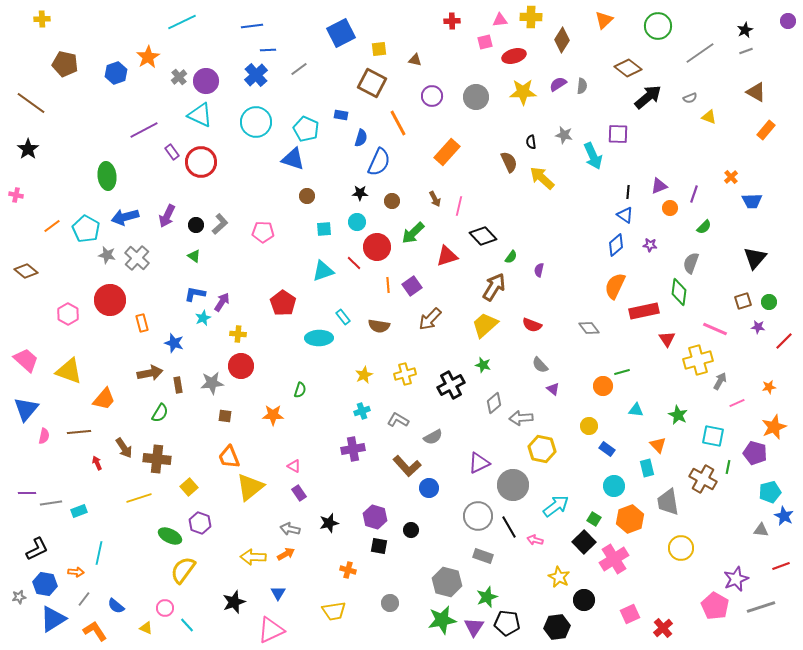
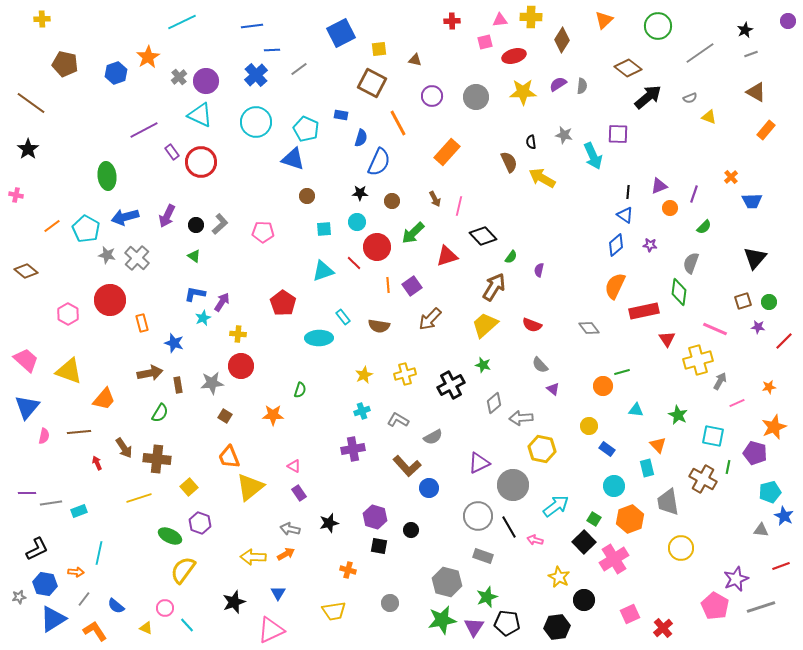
blue line at (268, 50): moved 4 px right
gray line at (746, 51): moved 5 px right, 3 px down
yellow arrow at (542, 178): rotated 12 degrees counterclockwise
blue triangle at (26, 409): moved 1 px right, 2 px up
brown square at (225, 416): rotated 24 degrees clockwise
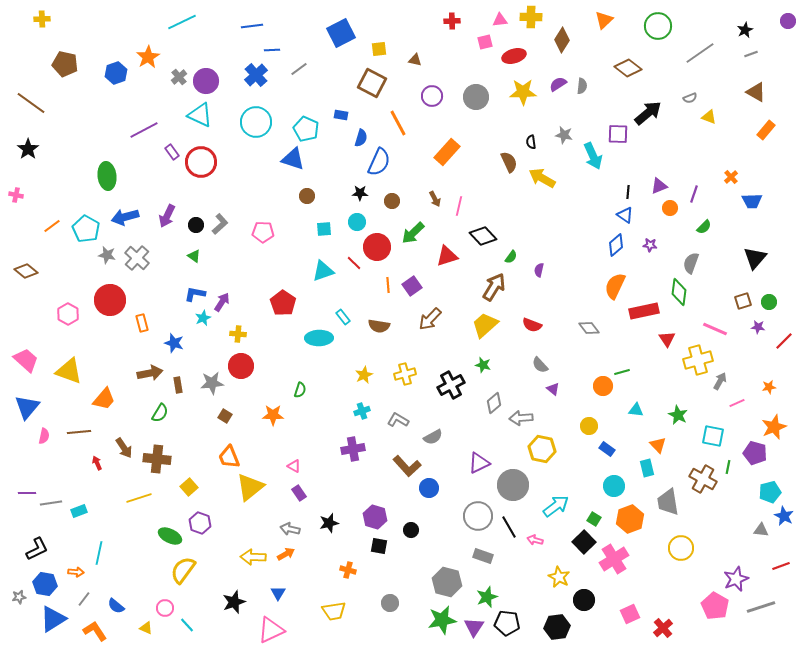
black arrow at (648, 97): moved 16 px down
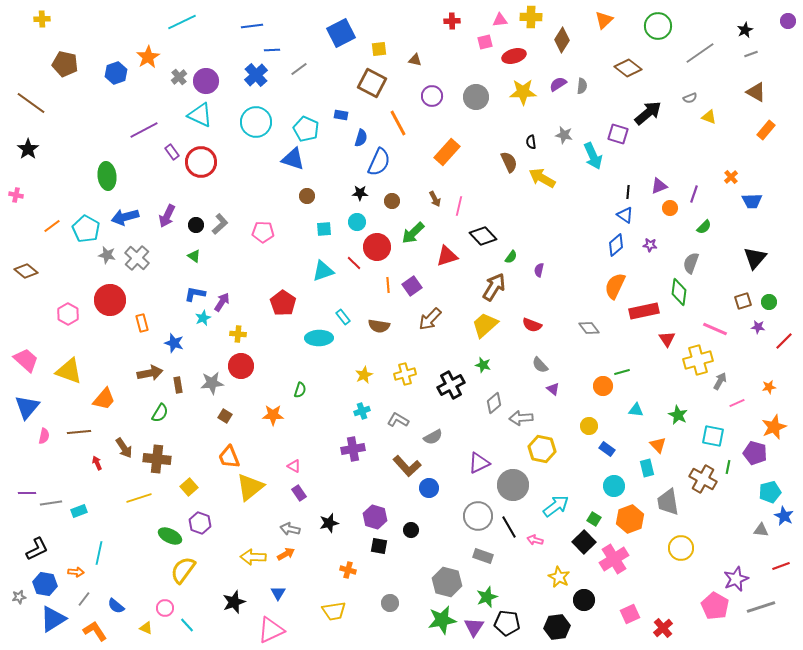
purple square at (618, 134): rotated 15 degrees clockwise
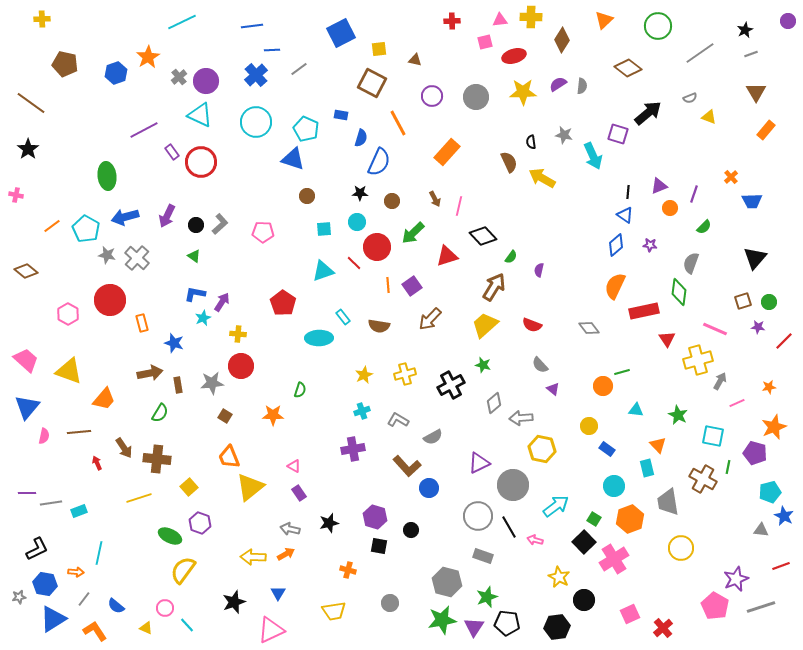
brown triangle at (756, 92): rotated 30 degrees clockwise
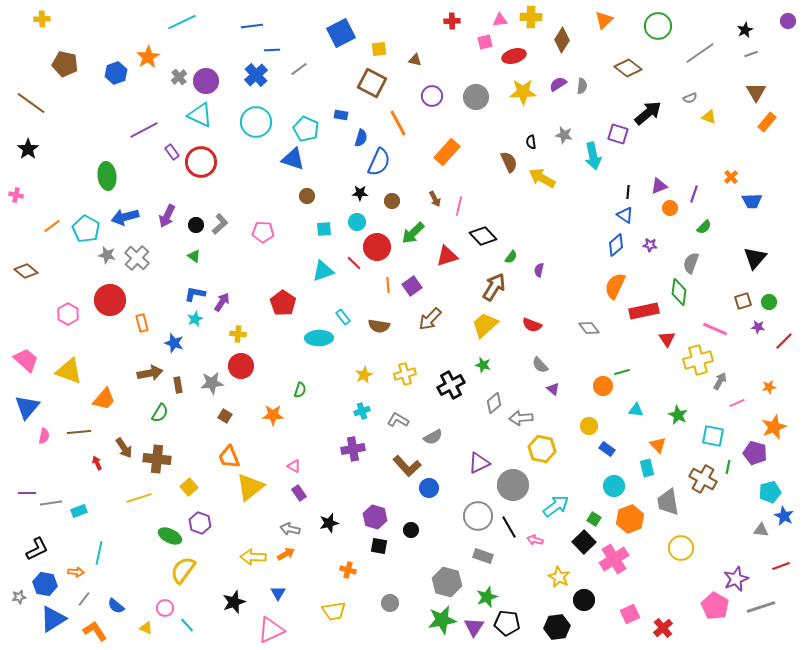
orange rectangle at (766, 130): moved 1 px right, 8 px up
cyan arrow at (593, 156): rotated 12 degrees clockwise
cyan star at (203, 318): moved 8 px left, 1 px down
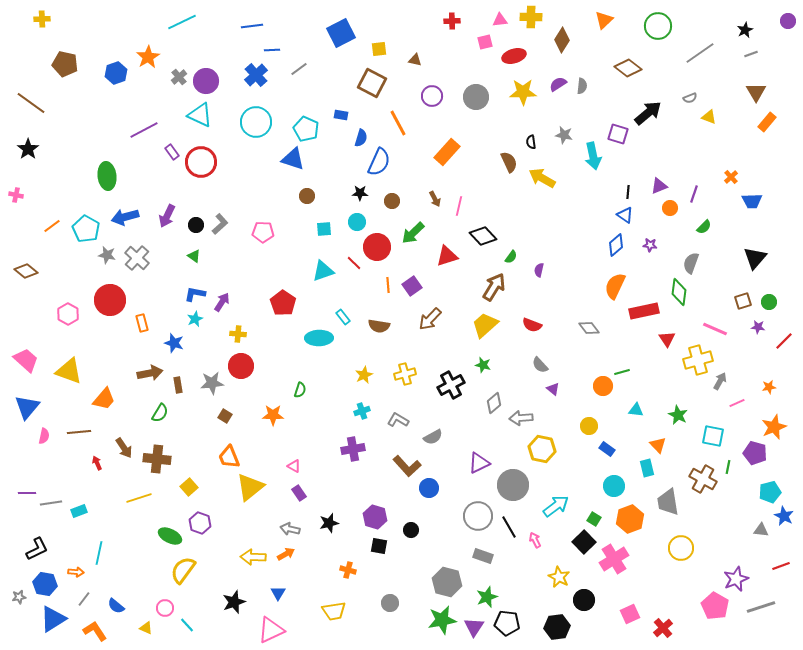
pink arrow at (535, 540): rotated 49 degrees clockwise
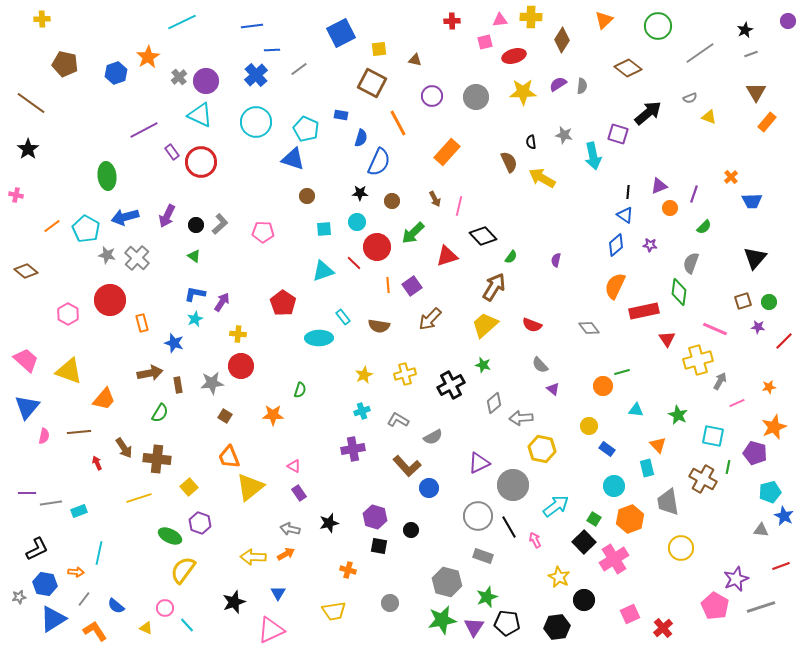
purple semicircle at (539, 270): moved 17 px right, 10 px up
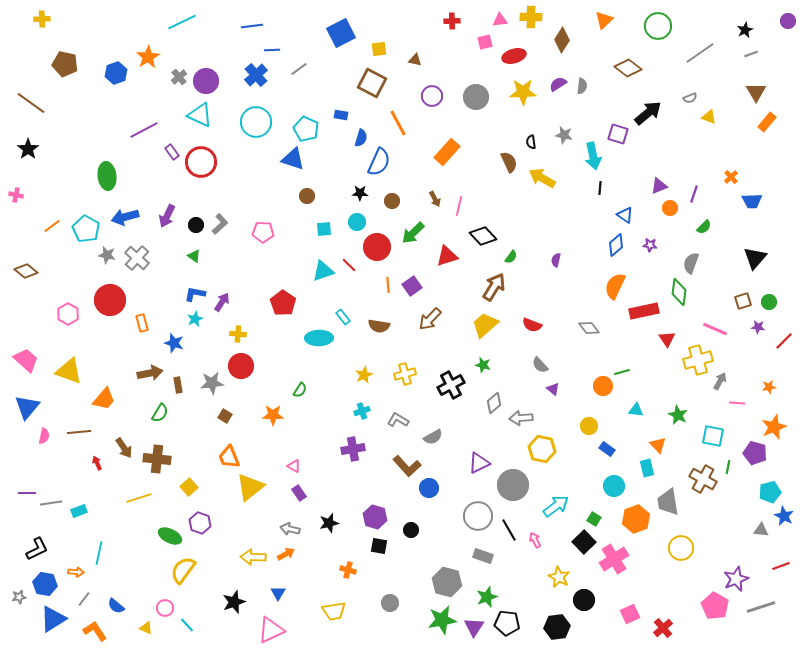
black line at (628, 192): moved 28 px left, 4 px up
red line at (354, 263): moved 5 px left, 2 px down
green semicircle at (300, 390): rotated 14 degrees clockwise
pink line at (737, 403): rotated 28 degrees clockwise
orange hexagon at (630, 519): moved 6 px right
black line at (509, 527): moved 3 px down
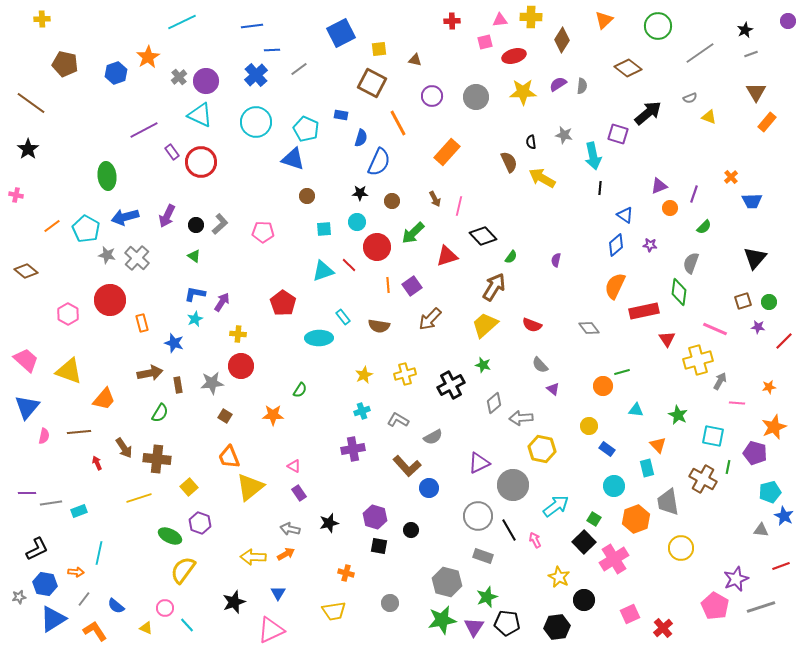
orange cross at (348, 570): moved 2 px left, 3 px down
